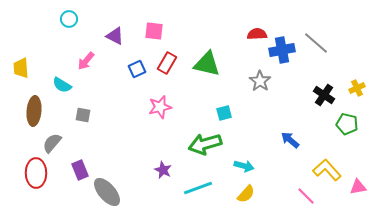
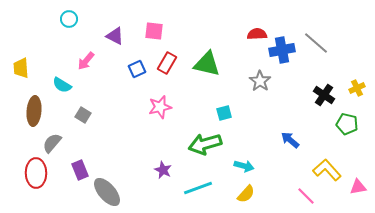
gray square: rotated 21 degrees clockwise
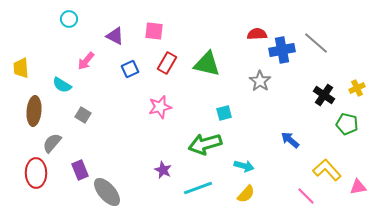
blue square: moved 7 px left
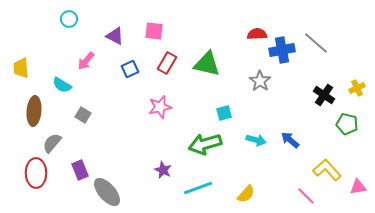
cyan arrow: moved 12 px right, 26 px up
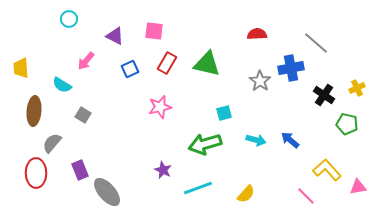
blue cross: moved 9 px right, 18 px down
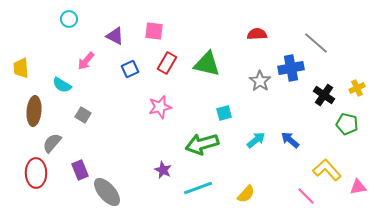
cyan arrow: rotated 54 degrees counterclockwise
green arrow: moved 3 px left
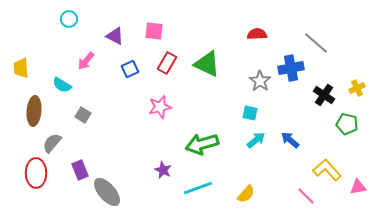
green triangle: rotated 12 degrees clockwise
cyan square: moved 26 px right; rotated 28 degrees clockwise
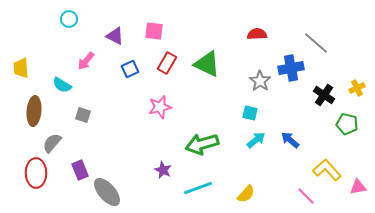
gray square: rotated 14 degrees counterclockwise
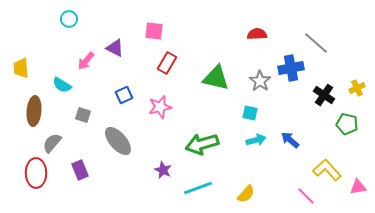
purple triangle: moved 12 px down
green triangle: moved 9 px right, 14 px down; rotated 12 degrees counterclockwise
blue square: moved 6 px left, 26 px down
cyan arrow: rotated 24 degrees clockwise
gray ellipse: moved 11 px right, 51 px up
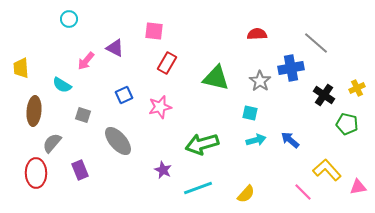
pink line: moved 3 px left, 4 px up
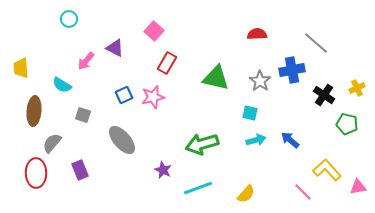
pink square: rotated 36 degrees clockwise
blue cross: moved 1 px right, 2 px down
pink star: moved 7 px left, 10 px up
gray ellipse: moved 4 px right, 1 px up
